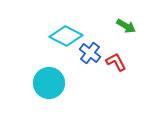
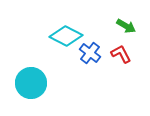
red L-shape: moved 5 px right, 8 px up
cyan circle: moved 18 px left
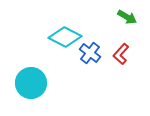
green arrow: moved 1 px right, 9 px up
cyan diamond: moved 1 px left, 1 px down
red L-shape: rotated 110 degrees counterclockwise
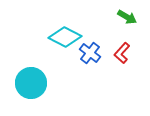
red L-shape: moved 1 px right, 1 px up
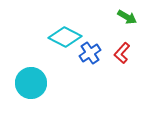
blue cross: rotated 20 degrees clockwise
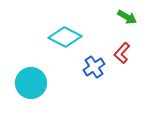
blue cross: moved 4 px right, 14 px down
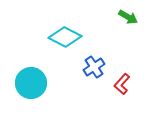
green arrow: moved 1 px right
red L-shape: moved 31 px down
